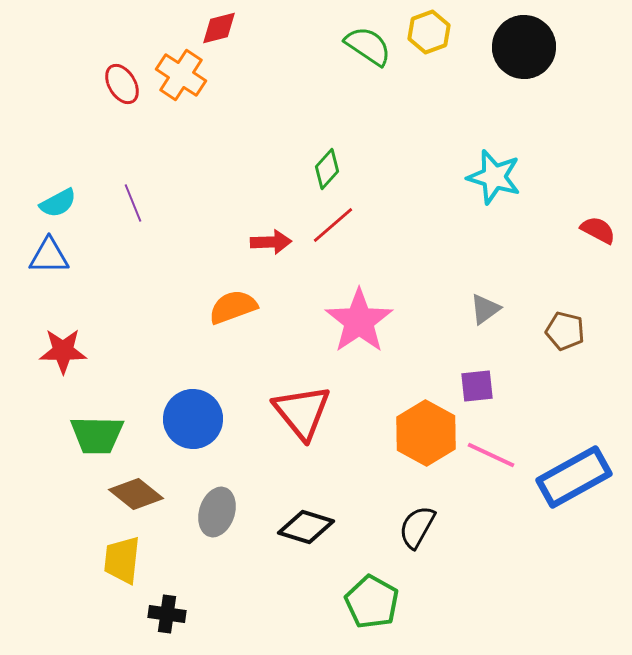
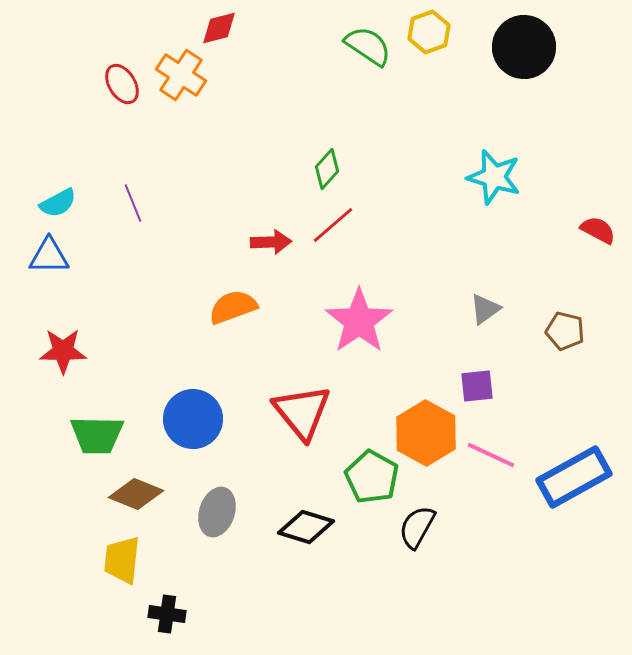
brown diamond: rotated 16 degrees counterclockwise
green pentagon: moved 125 px up
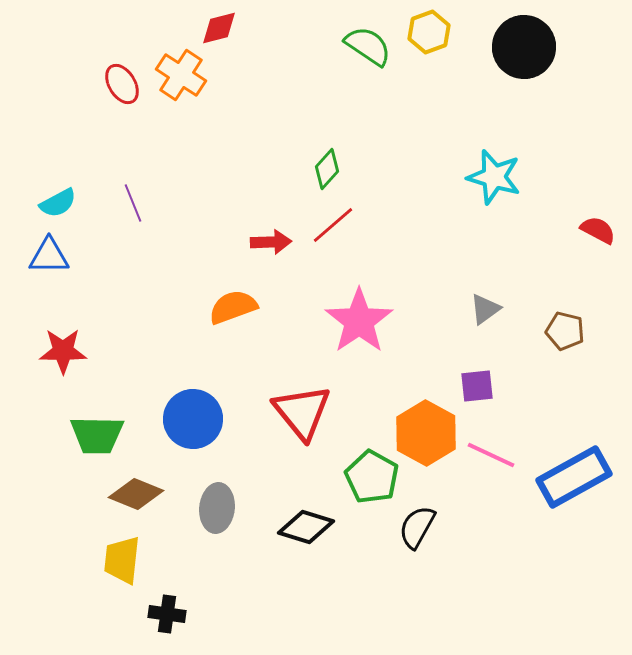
gray ellipse: moved 4 px up; rotated 12 degrees counterclockwise
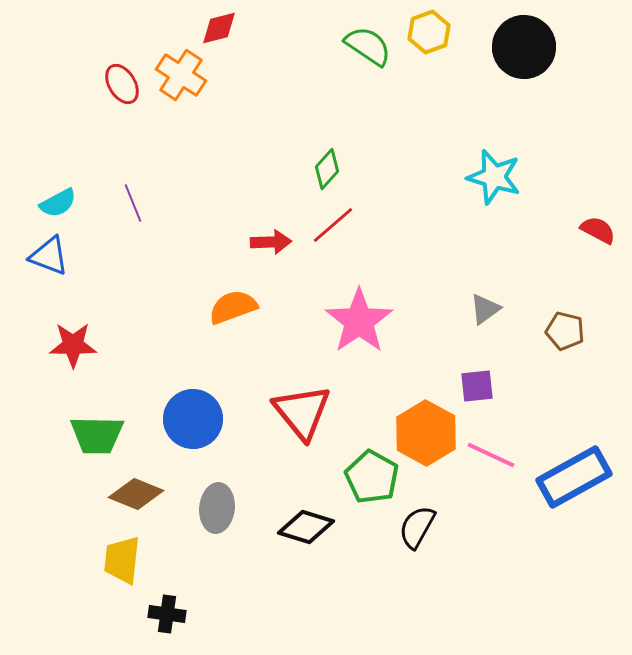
blue triangle: rotated 21 degrees clockwise
red star: moved 10 px right, 6 px up
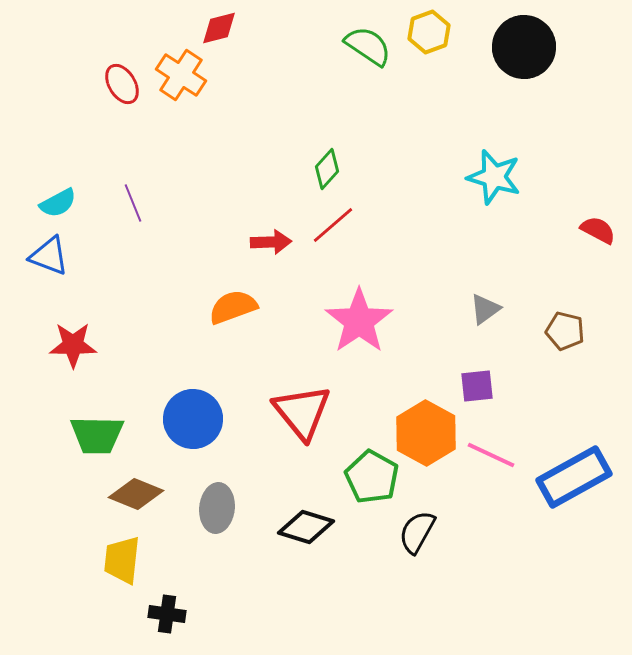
black semicircle: moved 5 px down
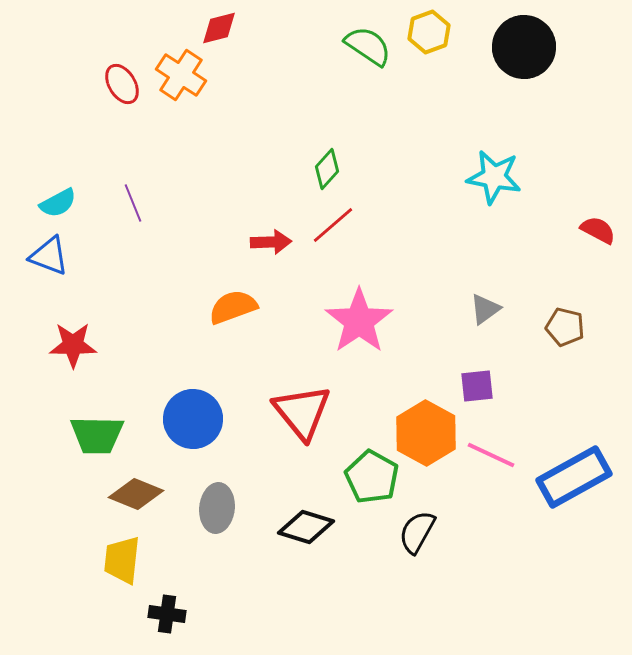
cyan star: rotated 6 degrees counterclockwise
brown pentagon: moved 4 px up
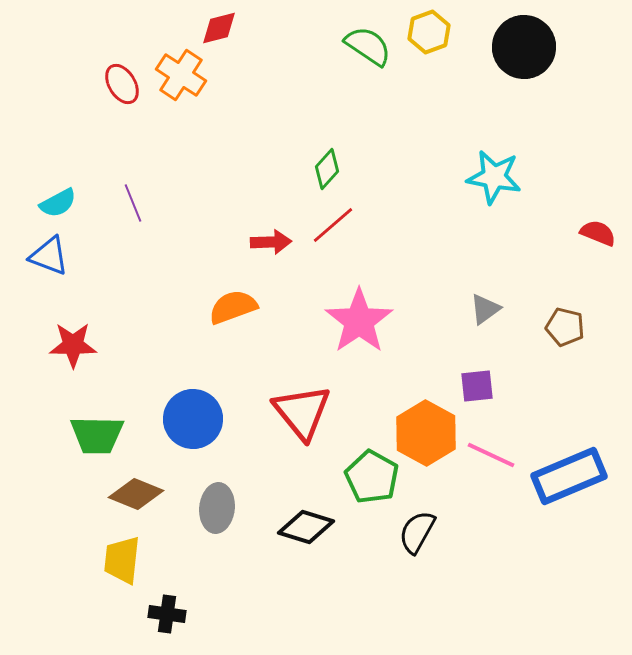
red semicircle: moved 3 px down; rotated 6 degrees counterclockwise
blue rectangle: moved 5 px left, 1 px up; rotated 6 degrees clockwise
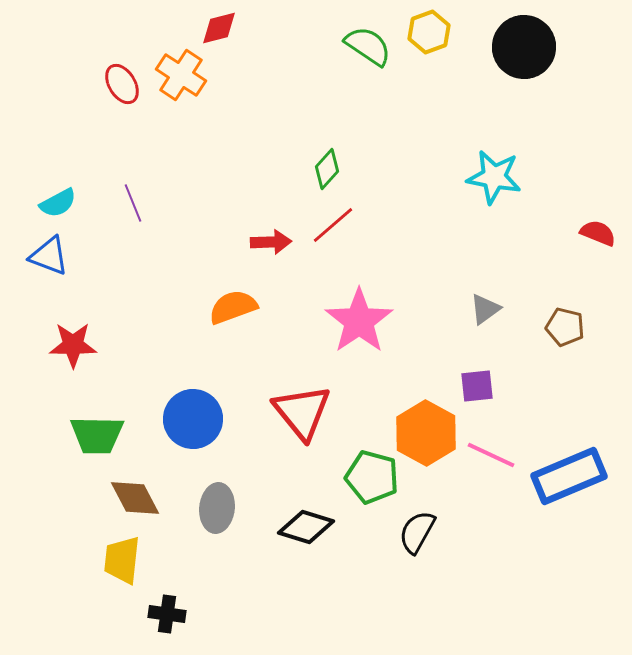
green pentagon: rotated 14 degrees counterclockwise
brown diamond: moved 1 px left, 4 px down; rotated 40 degrees clockwise
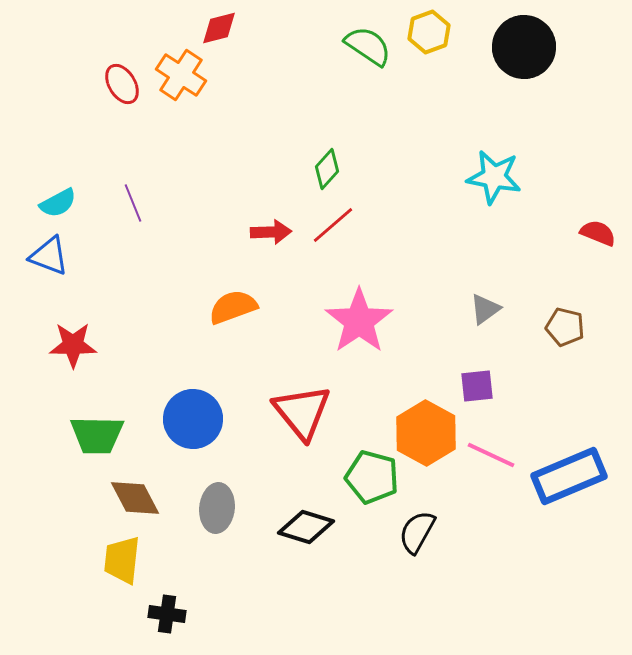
red arrow: moved 10 px up
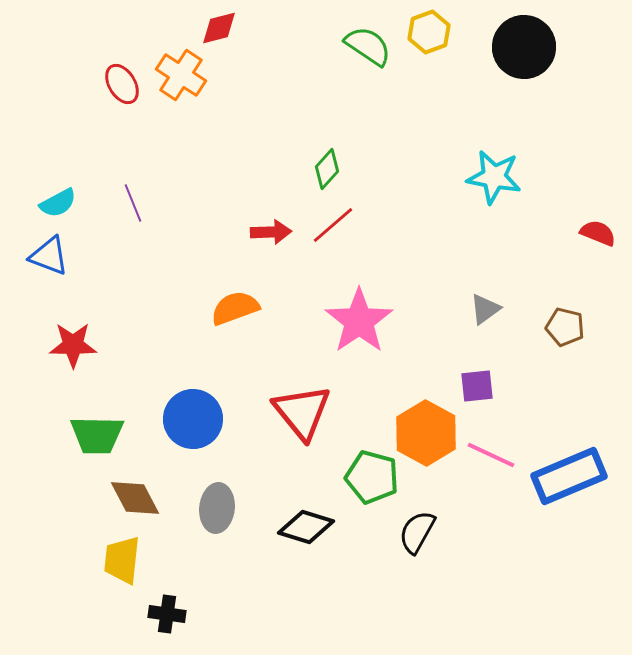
orange semicircle: moved 2 px right, 1 px down
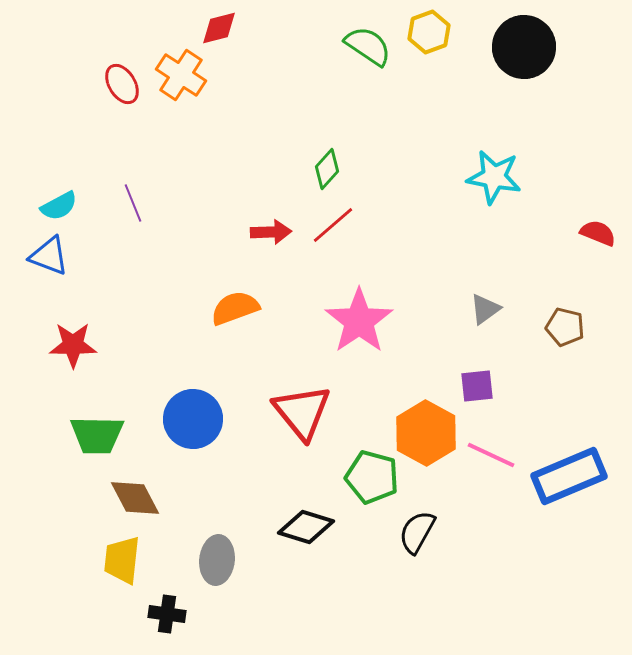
cyan semicircle: moved 1 px right, 3 px down
gray ellipse: moved 52 px down
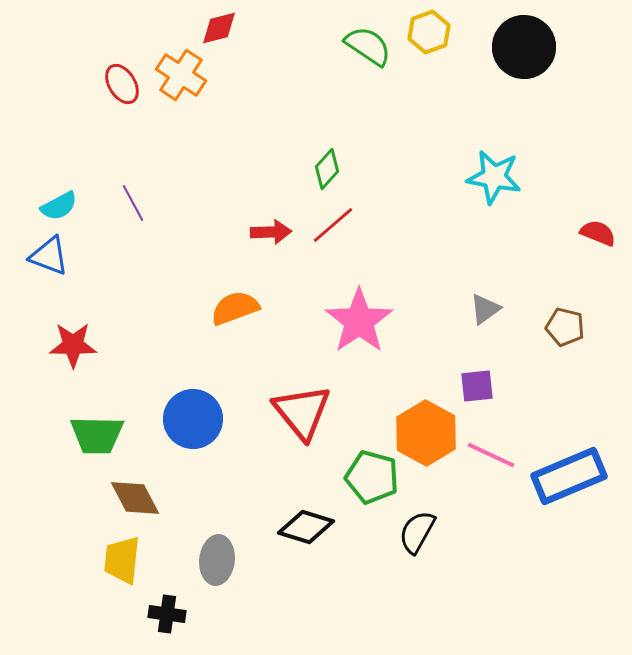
purple line: rotated 6 degrees counterclockwise
